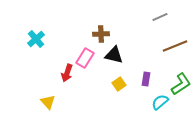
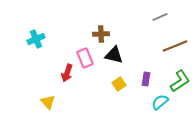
cyan cross: rotated 18 degrees clockwise
pink rectangle: rotated 54 degrees counterclockwise
green L-shape: moved 1 px left, 3 px up
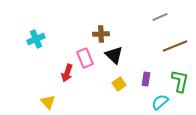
black triangle: rotated 30 degrees clockwise
green L-shape: rotated 45 degrees counterclockwise
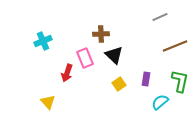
cyan cross: moved 7 px right, 2 px down
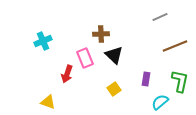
red arrow: moved 1 px down
yellow square: moved 5 px left, 5 px down
yellow triangle: rotated 28 degrees counterclockwise
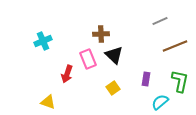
gray line: moved 4 px down
pink rectangle: moved 3 px right, 1 px down
yellow square: moved 1 px left, 1 px up
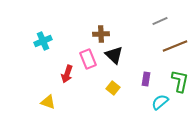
yellow square: rotated 16 degrees counterclockwise
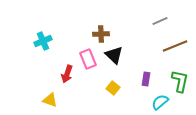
yellow triangle: moved 2 px right, 2 px up
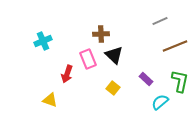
purple rectangle: rotated 56 degrees counterclockwise
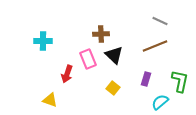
gray line: rotated 49 degrees clockwise
cyan cross: rotated 24 degrees clockwise
brown line: moved 20 px left
purple rectangle: rotated 64 degrees clockwise
